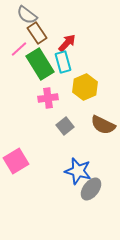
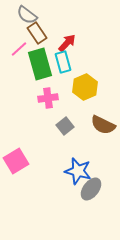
green rectangle: rotated 16 degrees clockwise
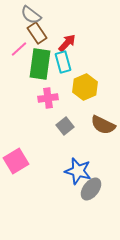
gray semicircle: moved 4 px right
green rectangle: rotated 24 degrees clockwise
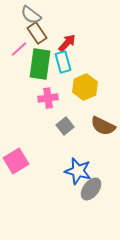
brown semicircle: moved 1 px down
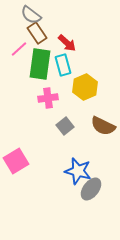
red arrow: rotated 90 degrees clockwise
cyan rectangle: moved 3 px down
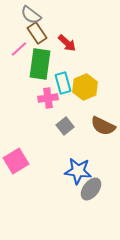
cyan rectangle: moved 18 px down
blue star: rotated 8 degrees counterclockwise
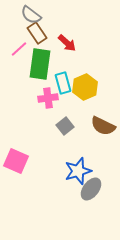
pink square: rotated 35 degrees counterclockwise
blue star: rotated 24 degrees counterclockwise
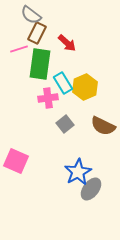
brown rectangle: rotated 60 degrees clockwise
pink line: rotated 24 degrees clockwise
cyan rectangle: rotated 15 degrees counterclockwise
gray square: moved 2 px up
blue star: moved 1 px down; rotated 12 degrees counterclockwise
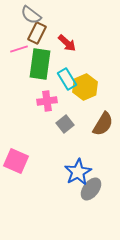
cyan rectangle: moved 4 px right, 4 px up
pink cross: moved 1 px left, 3 px down
brown semicircle: moved 2 px up; rotated 85 degrees counterclockwise
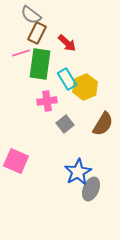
pink line: moved 2 px right, 4 px down
gray ellipse: rotated 15 degrees counterclockwise
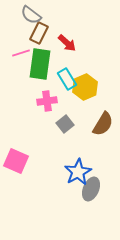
brown rectangle: moved 2 px right
